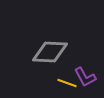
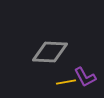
yellow line: moved 1 px left, 1 px up; rotated 30 degrees counterclockwise
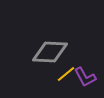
yellow line: moved 8 px up; rotated 30 degrees counterclockwise
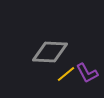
purple L-shape: moved 2 px right, 4 px up
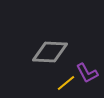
yellow line: moved 9 px down
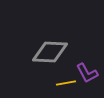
yellow line: rotated 30 degrees clockwise
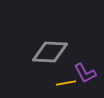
purple L-shape: moved 2 px left
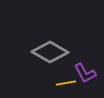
gray diamond: rotated 27 degrees clockwise
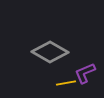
purple L-shape: rotated 95 degrees clockwise
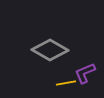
gray diamond: moved 2 px up
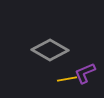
yellow line: moved 1 px right, 4 px up
